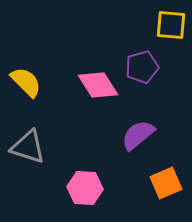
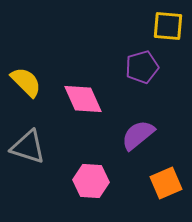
yellow square: moved 3 px left, 1 px down
pink diamond: moved 15 px left, 14 px down; rotated 9 degrees clockwise
pink hexagon: moved 6 px right, 7 px up
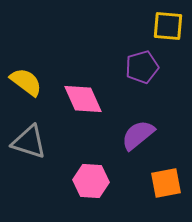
yellow semicircle: rotated 8 degrees counterclockwise
gray triangle: moved 1 px right, 5 px up
orange square: rotated 12 degrees clockwise
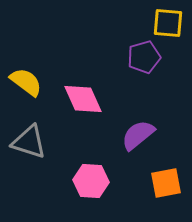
yellow square: moved 3 px up
purple pentagon: moved 2 px right, 10 px up
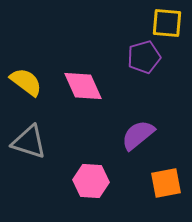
yellow square: moved 1 px left
pink diamond: moved 13 px up
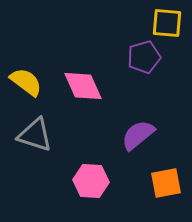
gray triangle: moved 6 px right, 7 px up
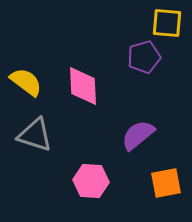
pink diamond: rotated 21 degrees clockwise
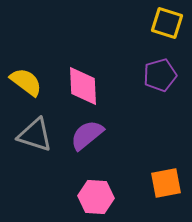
yellow square: rotated 12 degrees clockwise
purple pentagon: moved 16 px right, 18 px down
purple semicircle: moved 51 px left
pink hexagon: moved 5 px right, 16 px down
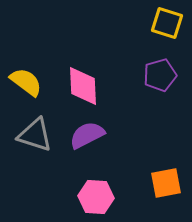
purple semicircle: rotated 12 degrees clockwise
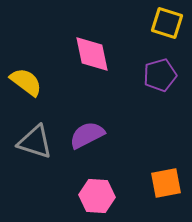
pink diamond: moved 9 px right, 32 px up; rotated 9 degrees counterclockwise
gray triangle: moved 7 px down
pink hexagon: moved 1 px right, 1 px up
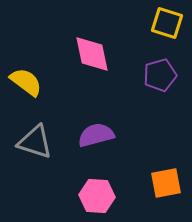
purple semicircle: moved 9 px right; rotated 12 degrees clockwise
